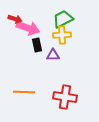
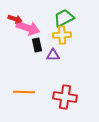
green trapezoid: moved 1 px right, 1 px up
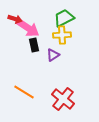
pink arrow: rotated 15 degrees clockwise
black rectangle: moved 3 px left
purple triangle: rotated 32 degrees counterclockwise
orange line: rotated 30 degrees clockwise
red cross: moved 2 px left, 2 px down; rotated 30 degrees clockwise
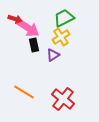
yellow cross: moved 1 px left, 2 px down; rotated 30 degrees counterclockwise
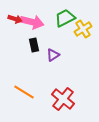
green trapezoid: moved 1 px right
pink arrow: moved 4 px right, 6 px up; rotated 20 degrees counterclockwise
yellow cross: moved 22 px right, 8 px up
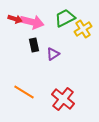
purple triangle: moved 1 px up
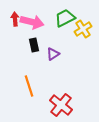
red arrow: rotated 112 degrees counterclockwise
orange line: moved 5 px right, 6 px up; rotated 40 degrees clockwise
red cross: moved 2 px left, 6 px down
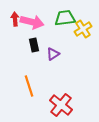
green trapezoid: rotated 20 degrees clockwise
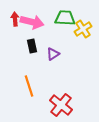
green trapezoid: rotated 10 degrees clockwise
black rectangle: moved 2 px left, 1 px down
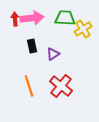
pink arrow: moved 4 px up; rotated 20 degrees counterclockwise
red cross: moved 19 px up
